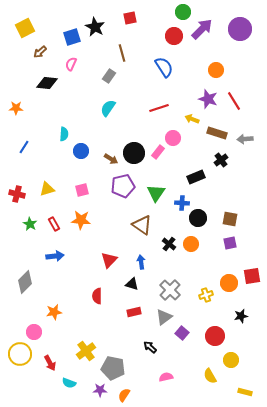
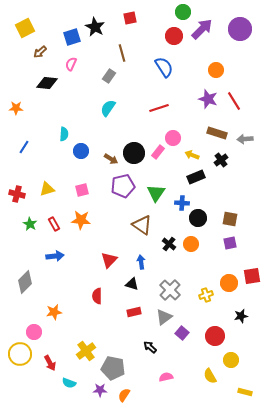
yellow arrow at (192, 119): moved 36 px down
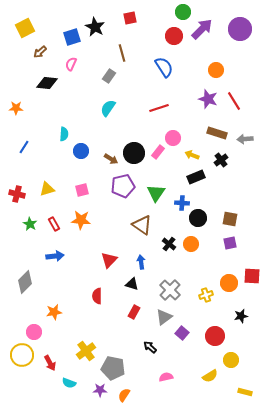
red square at (252, 276): rotated 12 degrees clockwise
red rectangle at (134, 312): rotated 48 degrees counterclockwise
yellow circle at (20, 354): moved 2 px right, 1 px down
yellow semicircle at (210, 376): rotated 91 degrees counterclockwise
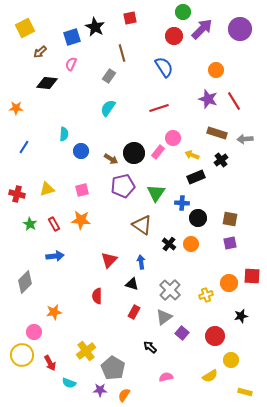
gray pentagon at (113, 368): rotated 20 degrees clockwise
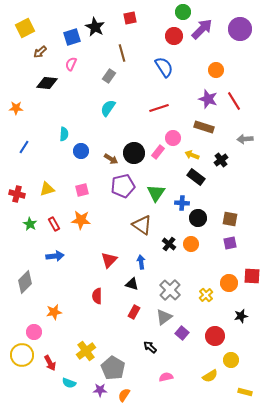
brown rectangle at (217, 133): moved 13 px left, 6 px up
black rectangle at (196, 177): rotated 60 degrees clockwise
yellow cross at (206, 295): rotated 24 degrees counterclockwise
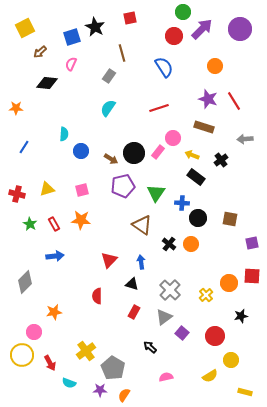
orange circle at (216, 70): moved 1 px left, 4 px up
purple square at (230, 243): moved 22 px right
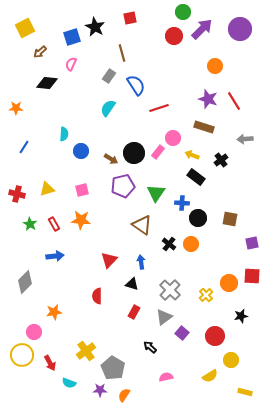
blue semicircle at (164, 67): moved 28 px left, 18 px down
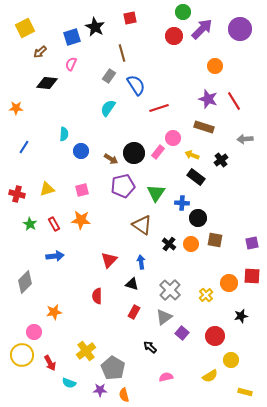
brown square at (230, 219): moved 15 px left, 21 px down
orange semicircle at (124, 395): rotated 48 degrees counterclockwise
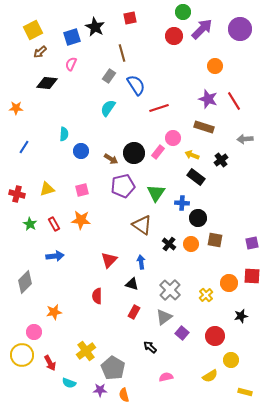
yellow square at (25, 28): moved 8 px right, 2 px down
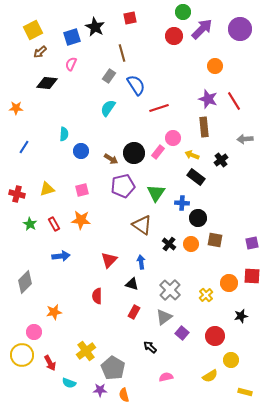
brown rectangle at (204, 127): rotated 66 degrees clockwise
blue arrow at (55, 256): moved 6 px right
